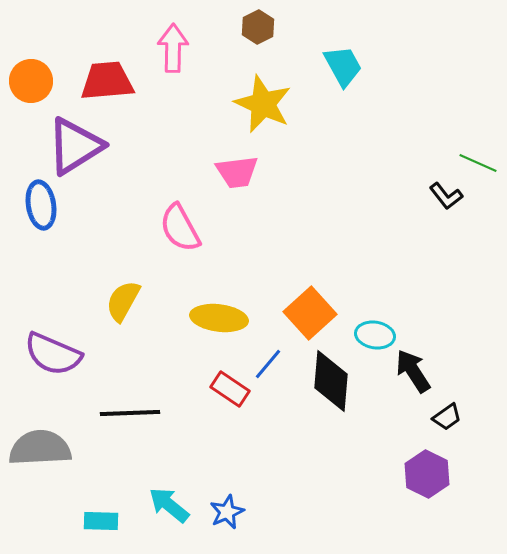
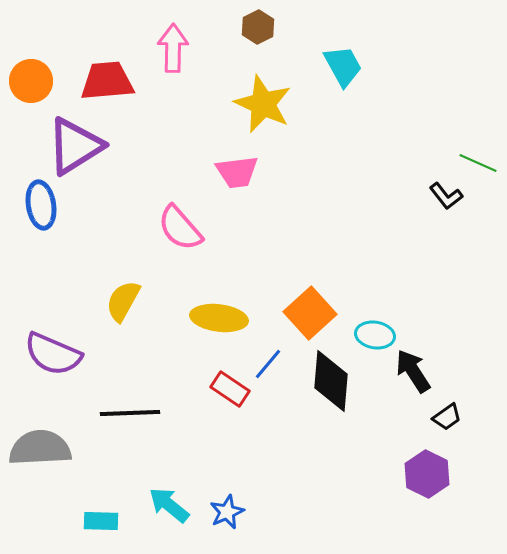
pink semicircle: rotated 12 degrees counterclockwise
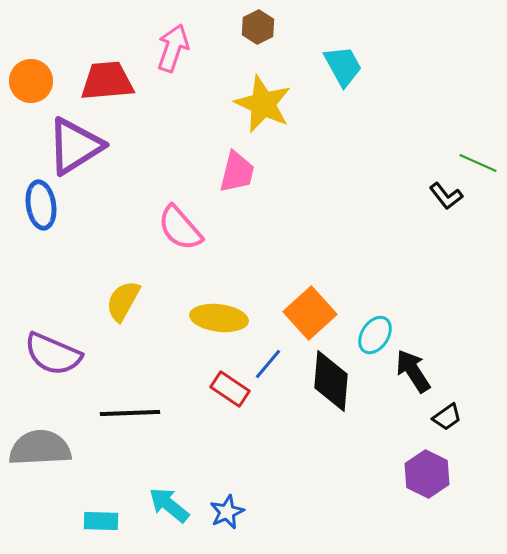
pink arrow: rotated 18 degrees clockwise
pink trapezoid: rotated 69 degrees counterclockwise
cyan ellipse: rotated 66 degrees counterclockwise
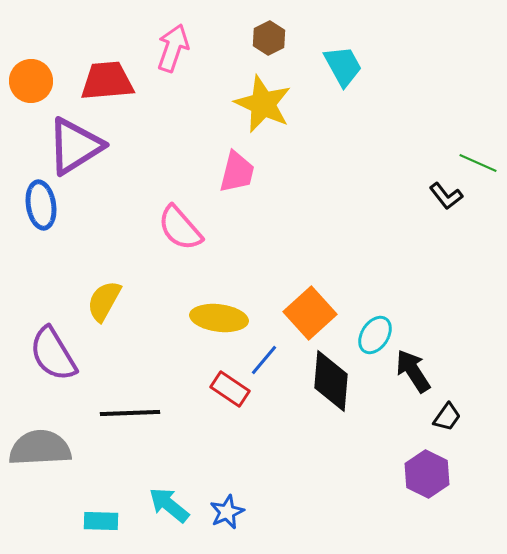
brown hexagon: moved 11 px right, 11 px down
yellow semicircle: moved 19 px left
purple semicircle: rotated 36 degrees clockwise
blue line: moved 4 px left, 4 px up
black trapezoid: rotated 20 degrees counterclockwise
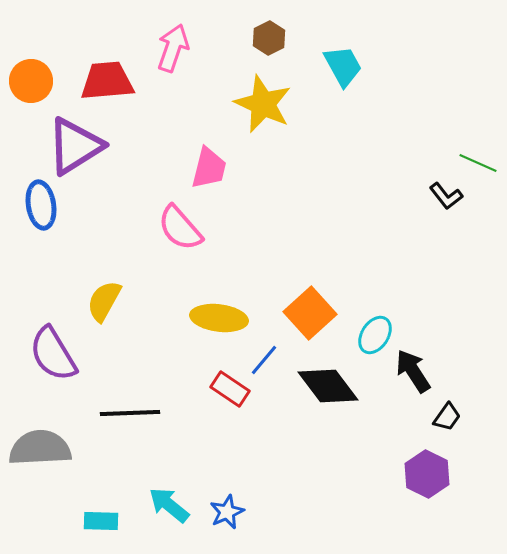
pink trapezoid: moved 28 px left, 4 px up
black diamond: moved 3 px left, 5 px down; rotated 42 degrees counterclockwise
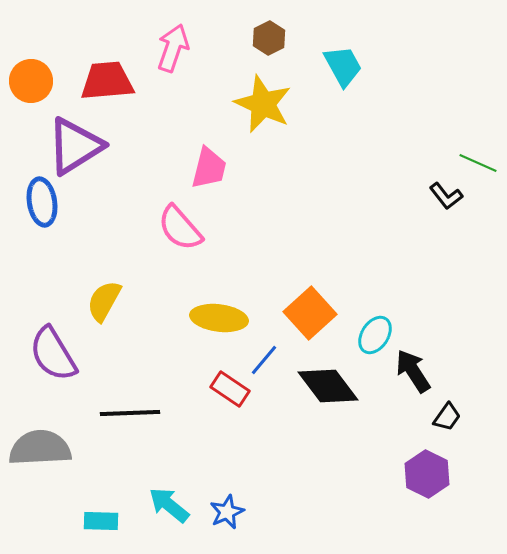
blue ellipse: moved 1 px right, 3 px up
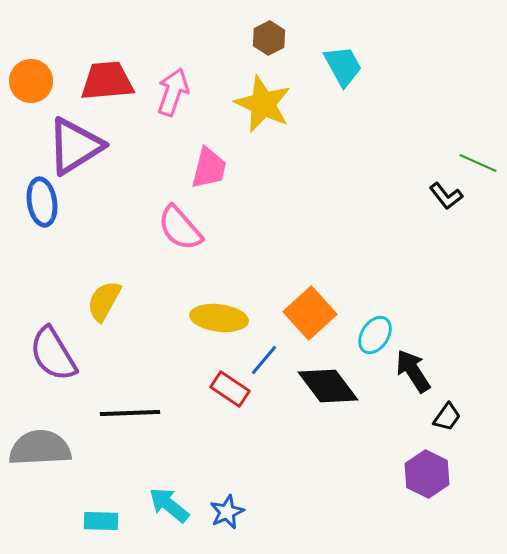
pink arrow: moved 44 px down
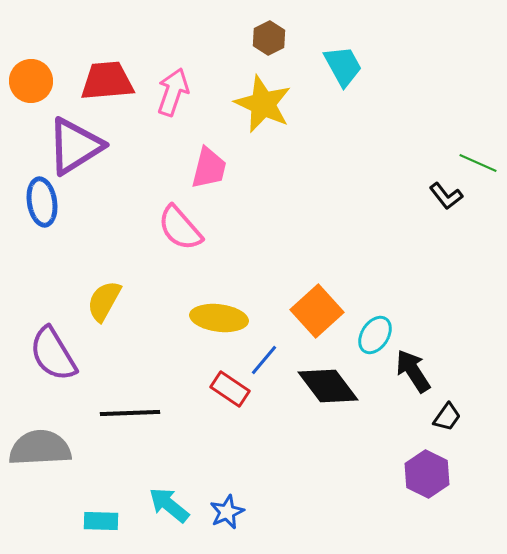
orange square: moved 7 px right, 2 px up
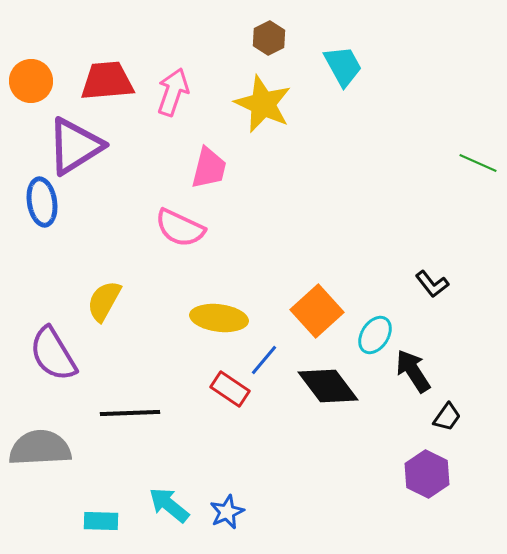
black L-shape: moved 14 px left, 88 px down
pink semicircle: rotated 24 degrees counterclockwise
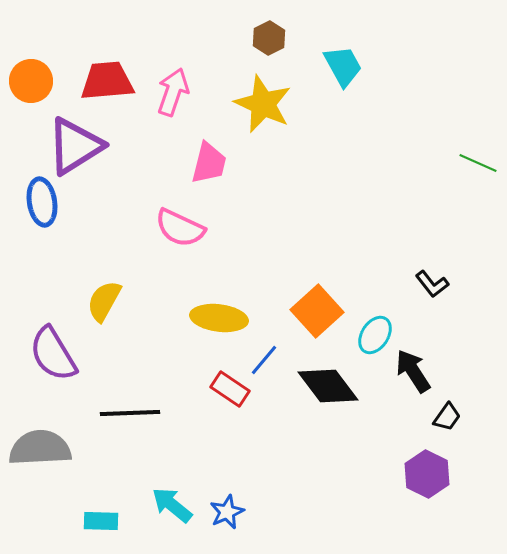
pink trapezoid: moved 5 px up
cyan arrow: moved 3 px right
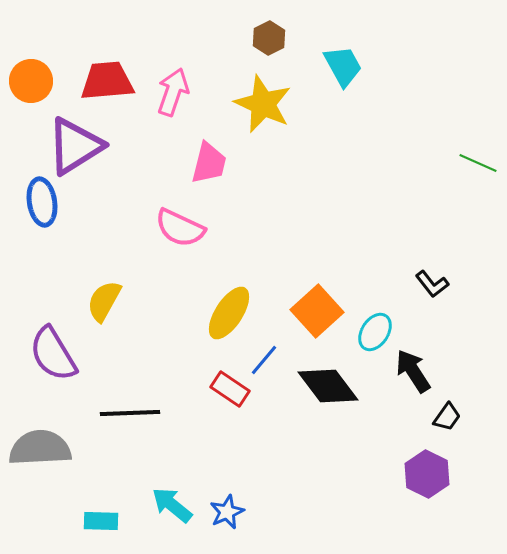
yellow ellipse: moved 10 px right, 5 px up; rotated 64 degrees counterclockwise
cyan ellipse: moved 3 px up
